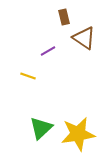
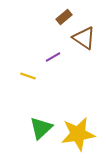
brown rectangle: rotated 63 degrees clockwise
purple line: moved 5 px right, 6 px down
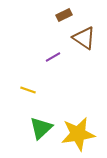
brown rectangle: moved 2 px up; rotated 14 degrees clockwise
yellow line: moved 14 px down
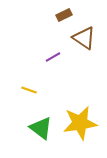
yellow line: moved 1 px right
green triangle: rotated 40 degrees counterclockwise
yellow star: moved 2 px right, 11 px up
